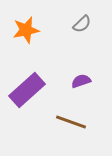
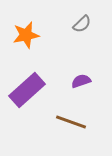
orange star: moved 5 px down
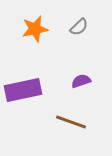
gray semicircle: moved 3 px left, 3 px down
orange star: moved 9 px right, 6 px up
purple rectangle: moved 4 px left; rotated 30 degrees clockwise
